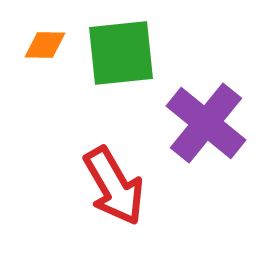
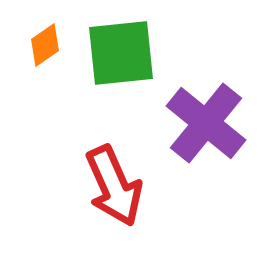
orange diamond: rotated 36 degrees counterclockwise
red arrow: rotated 6 degrees clockwise
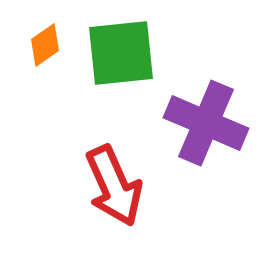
purple cross: rotated 16 degrees counterclockwise
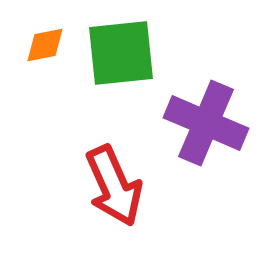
orange diamond: rotated 24 degrees clockwise
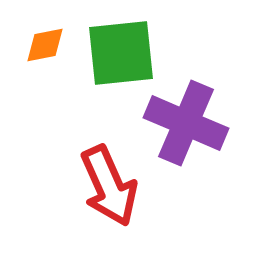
purple cross: moved 20 px left
red arrow: moved 5 px left
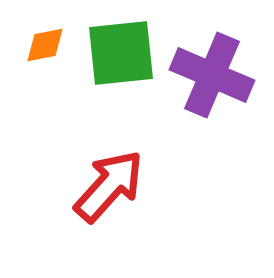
purple cross: moved 26 px right, 48 px up
red arrow: rotated 114 degrees counterclockwise
